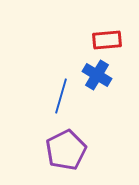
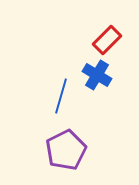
red rectangle: rotated 40 degrees counterclockwise
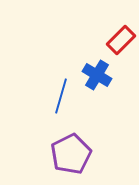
red rectangle: moved 14 px right
purple pentagon: moved 5 px right, 4 px down
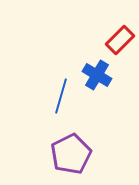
red rectangle: moved 1 px left
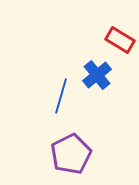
red rectangle: rotated 76 degrees clockwise
blue cross: rotated 20 degrees clockwise
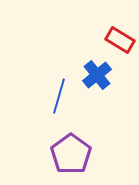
blue line: moved 2 px left
purple pentagon: rotated 9 degrees counterclockwise
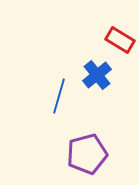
purple pentagon: moved 16 px right; rotated 21 degrees clockwise
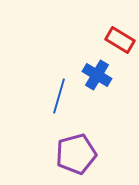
blue cross: rotated 20 degrees counterclockwise
purple pentagon: moved 11 px left
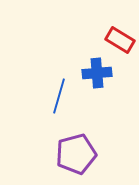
blue cross: moved 2 px up; rotated 36 degrees counterclockwise
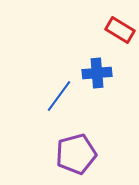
red rectangle: moved 10 px up
blue line: rotated 20 degrees clockwise
